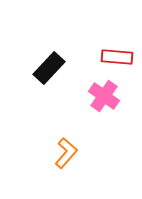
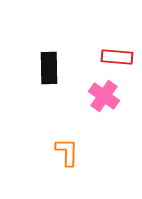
black rectangle: rotated 44 degrees counterclockwise
orange L-shape: moved 1 px right, 1 px up; rotated 40 degrees counterclockwise
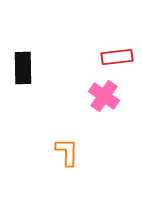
red rectangle: rotated 12 degrees counterclockwise
black rectangle: moved 26 px left
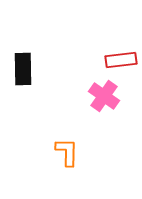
red rectangle: moved 4 px right, 3 px down
black rectangle: moved 1 px down
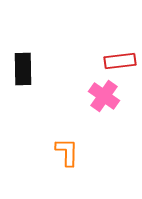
red rectangle: moved 1 px left, 1 px down
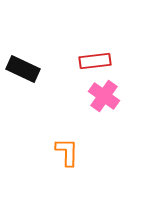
red rectangle: moved 25 px left
black rectangle: rotated 64 degrees counterclockwise
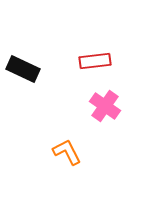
pink cross: moved 1 px right, 10 px down
orange L-shape: rotated 28 degrees counterclockwise
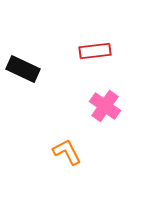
red rectangle: moved 10 px up
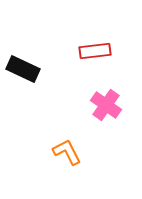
pink cross: moved 1 px right, 1 px up
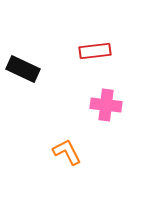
pink cross: rotated 28 degrees counterclockwise
